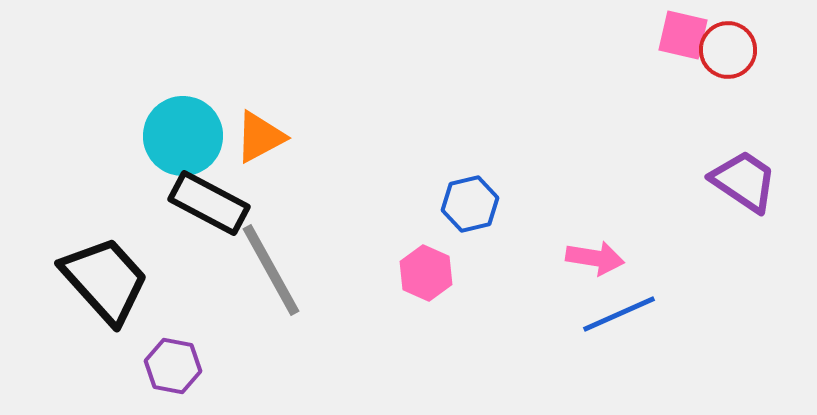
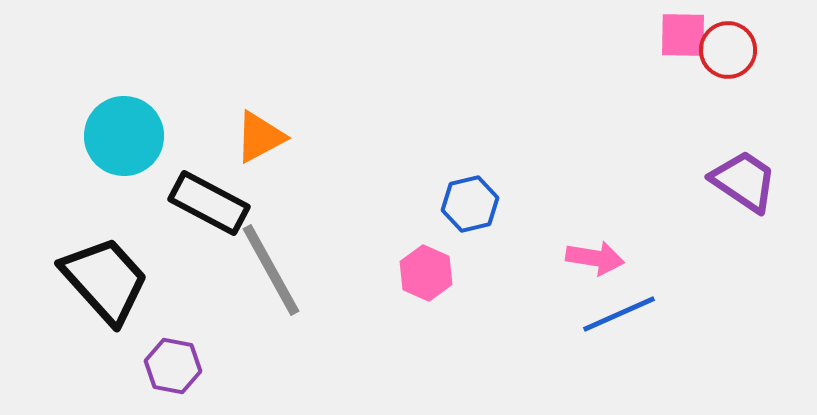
pink square: rotated 12 degrees counterclockwise
cyan circle: moved 59 px left
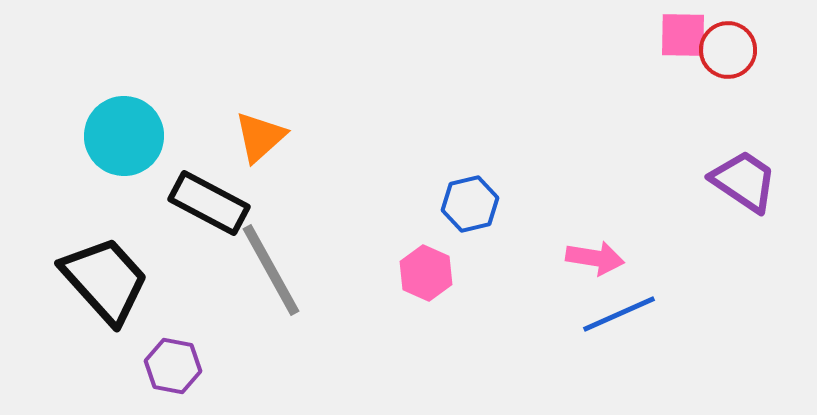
orange triangle: rotated 14 degrees counterclockwise
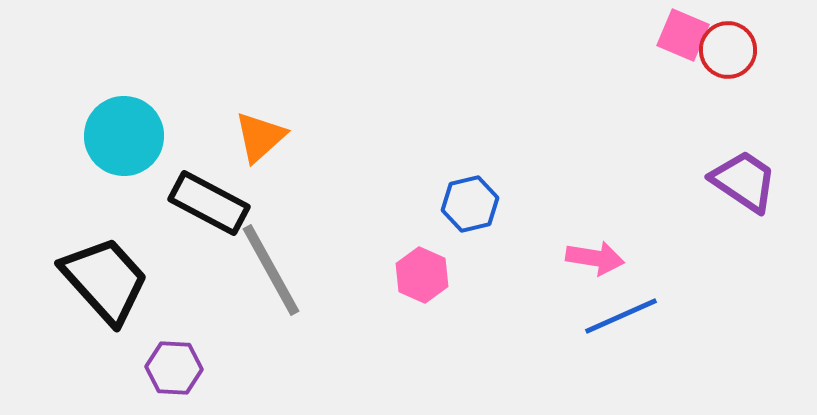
pink square: rotated 22 degrees clockwise
pink hexagon: moved 4 px left, 2 px down
blue line: moved 2 px right, 2 px down
purple hexagon: moved 1 px right, 2 px down; rotated 8 degrees counterclockwise
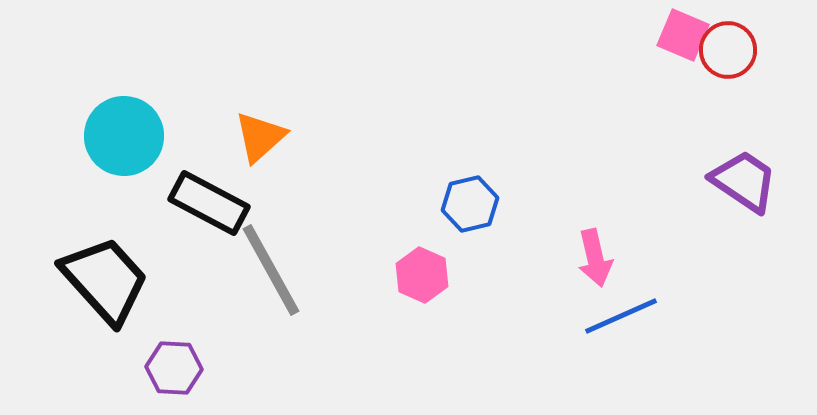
pink arrow: rotated 68 degrees clockwise
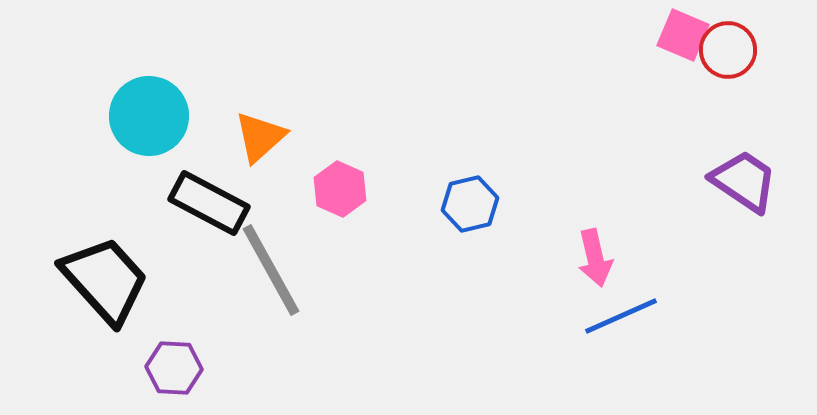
cyan circle: moved 25 px right, 20 px up
pink hexagon: moved 82 px left, 86 px up
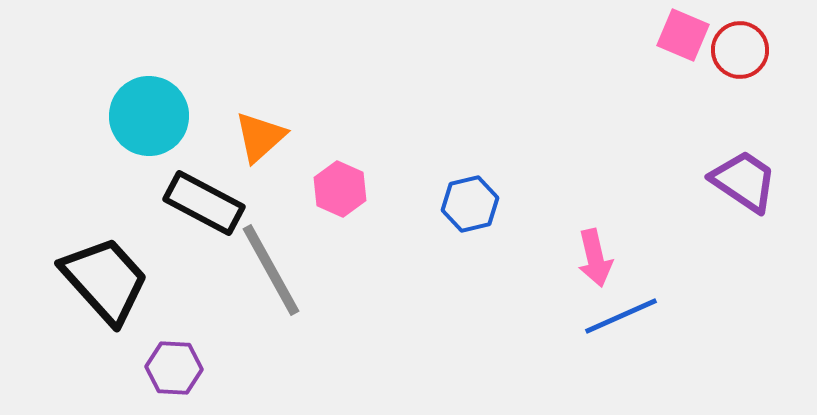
red circle: moved 12 px right
black rectangle: moved 5 px left
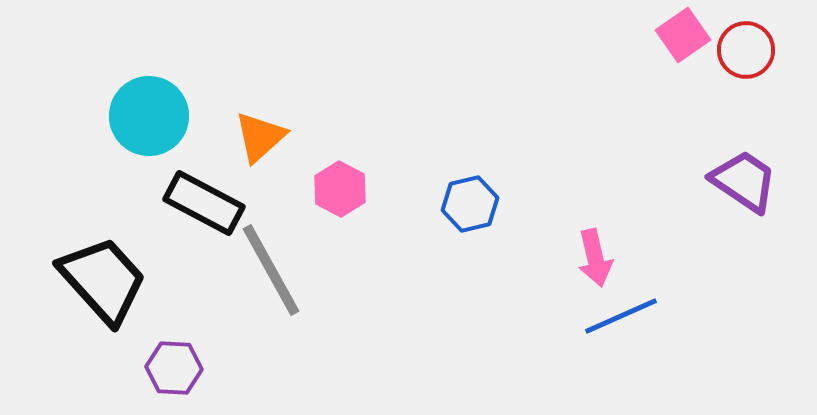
pink square: rotated 32 degrees clockwise
red circle: moved 6 px right
pink hexagon: rotated 4 degrees clockwise
black trapezoid: moved 2 px left
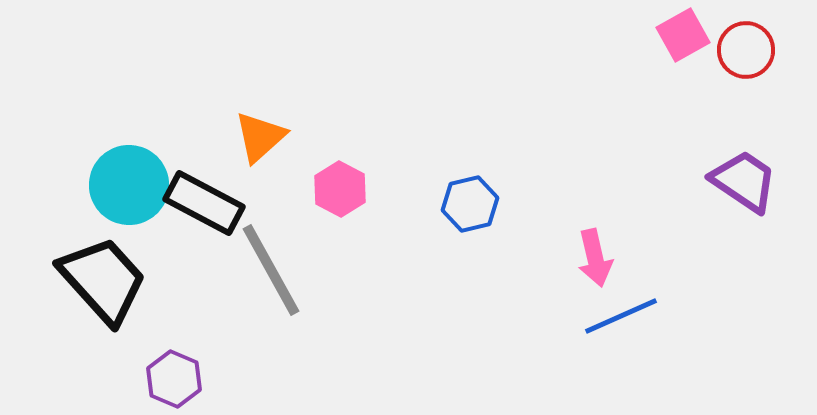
pink square: rotated 6 degrees clockwise
cyan circle: moved 20 px left, 69 px down
purple hexagon: moved 11 px down; rotated 20 degrees clockwise
